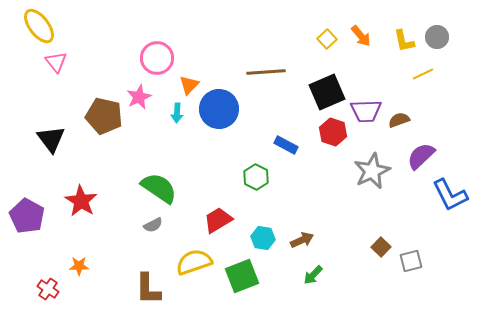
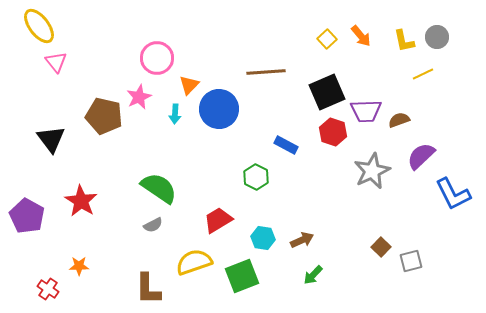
cyan arrow: moved 2 px left, 1 px down
blue L-shape: moved 3 px right, 1 px up
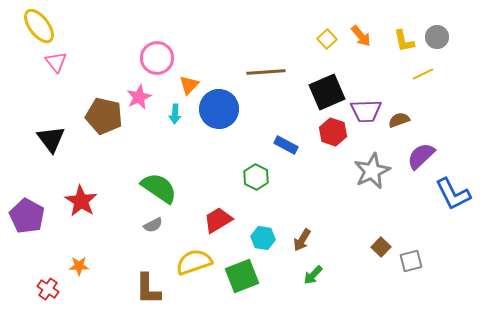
brown arrow: rotated 145 degrees clockwise
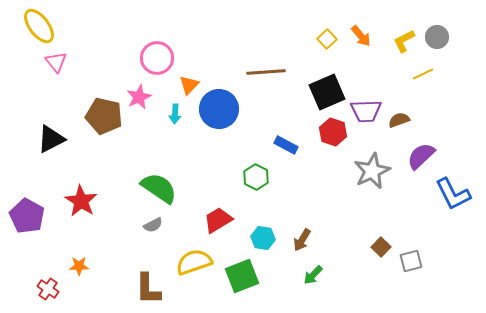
yellow L-shape: rotated 75 degrees clockwise
black triangle: rotated 40 degrees clockwise
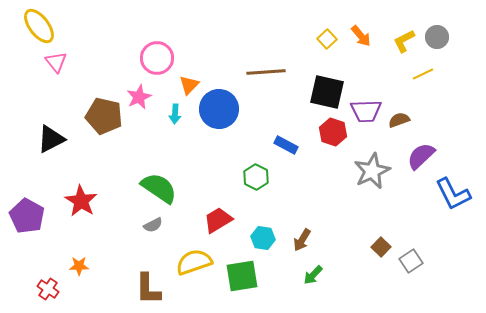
black square: rotated 36 degrees clockwise
gray square: rotated 20 degrees counterclockwise
green square: rotated 12 degrees clockwise
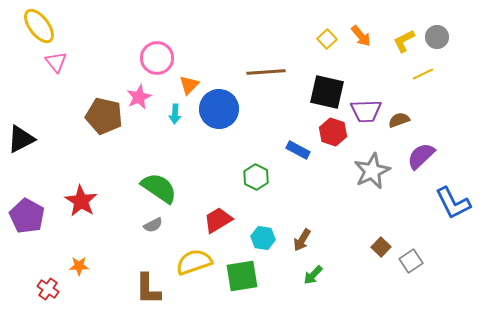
black triangle: moved 30 px left
blue rectangle: moved 12 px right, 5 px down
blue L-shape: moved 9 px down
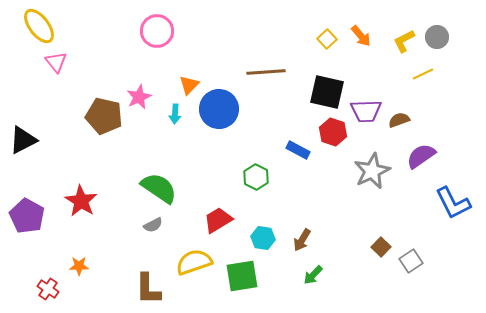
pink circle: moved 27 px up
black triangle: moved 2 px right, 1 px down
purple semicircle: rotated 8 degrees clockwise
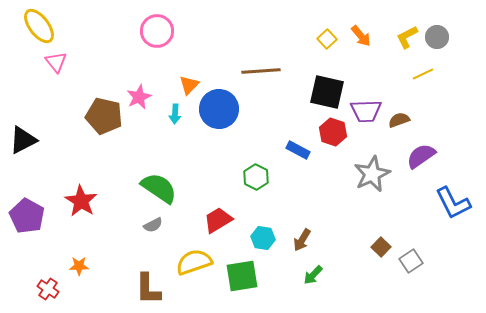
yellow L-shape: moved 3 px right, 4 px up
brown line: moved 5 px left, 1 px up
gray star: moved 3 px down
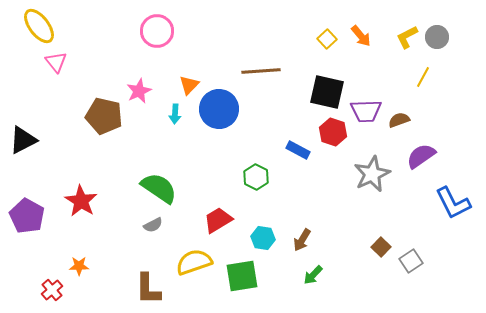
yellow line: moved 3 px down; rotated 35 degrees counterclockwise
pink star: moved 6 px up
red cross: moved 4 px right, 1 px down; rotated 15 degrees clockwise
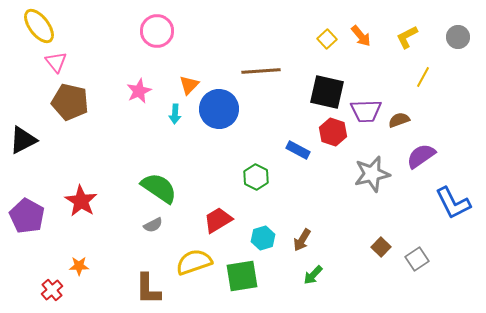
gray circle: moved 21 px right
brown pentagon: moved 34 px left, 14 px up
gray star: rotated 12 degrees clockwise
cyan hexagon: rotated 25 degrees counterclockwise
gray square: moved 6 px right, 2 px up
